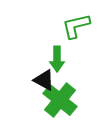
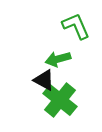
green L-shape: rotated 80 degrees clockwise
green arrow: moved 1 px right; rotated 75 degrees clockwise
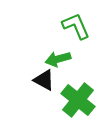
green cross: moved 18 px right
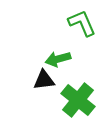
green L-shape: moved 6 px right, 3 px up
black triangle: rotated 35 degrees counterclockwise
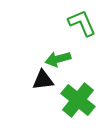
black triangle: moved 1 px left
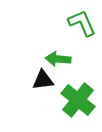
green arrow: rotated 20 degrees clockwise
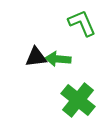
black triangle: moved 7 px left, 23 px up
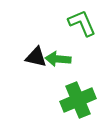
black triangle: rotated 20 degrees clockwise
green cross: rotated 28 degrees clockwise
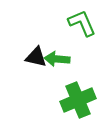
green arrow: moved 1 px left
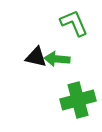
green L-shape: moved 8 px left
green cross: rotated 8 degrees clockwise
